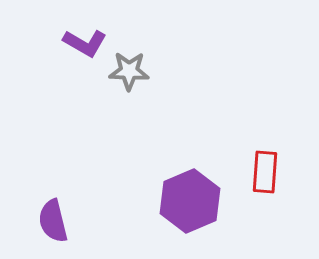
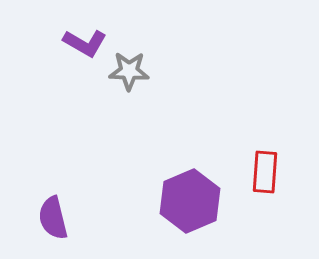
purple semicircle: moved 3 px up
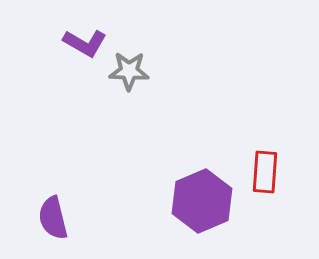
purple hexagon: moved 12 px right
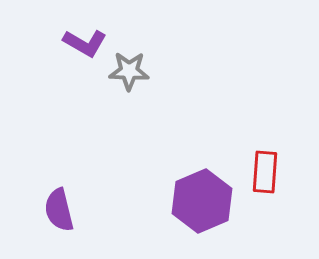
purple semicircle: moved 6 px right, 8 px up
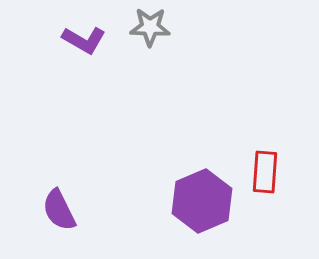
purple L-shape: moved 1 px left, 3 px up
gray star: moved 21 px right, 44 px up
purple semicircle: rotated 12 degrees counterclockwise
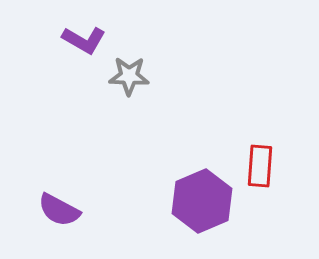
gray star: moved 21 px left, 49 px down
red rectangle: moved 5 px left, 6 px up
purple semicircle: rotated 36 degrees counterclockwise
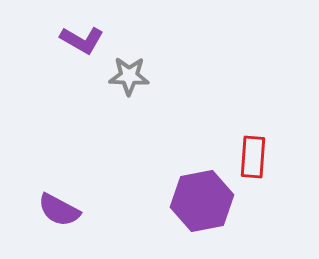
purple L-shape: moved 2 px left
red rectangle: moved 7 px left, 9 px up
purple hexagon: rotated 12 degrees clockwise
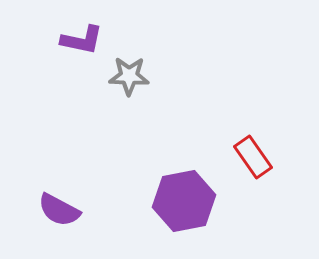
purple L-shape: rotated 18 degrees counterclockwise
red rectangle: rotated 39 degrees counterclockwise
purple hexagon: moved 18 px left
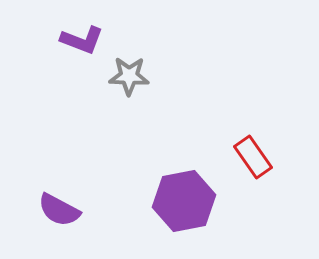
purple L-shape: rotated 9 degrees clockwise
